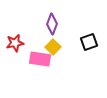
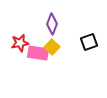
red star: moved 5 px right
yellow square: moved 1 px left
pink rectangle: moved 2 px left, 6 px up
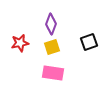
purple diamond: moved 1 px left
yellow square: rotated 28 degrees clockwise
pink rectangle: moved 15 px right, 20 px down
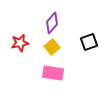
purple diamond: moved 1 px right, 1 px up; rotated 20 degrees clockwise
yellow square: rotated 21 degrees counterclockwise
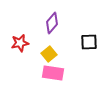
black square: rotated 18 degrees clockwise
yellow square: moved 3 px left, 7 px down
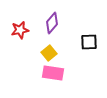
red star: moved 13 px up
yellow square: moved 1 px up
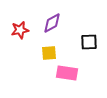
purple diamond: rotated 20 degrees clockwise
yellow square: rotated 35 degrees clockwise
pink rectangle: moved 14 px right
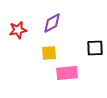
red star: moved 2 px left
black square: moved 6 px right, 6 px down
pink rectangle: rotated 15 degrees counterclockwise
